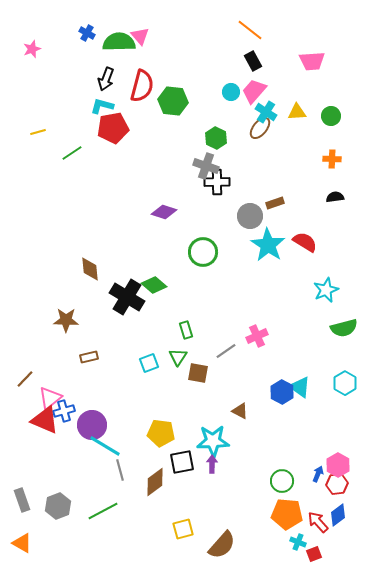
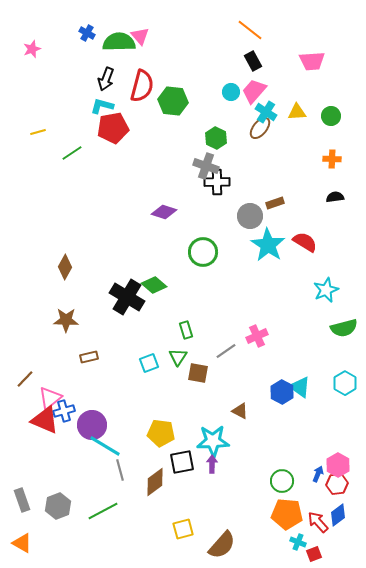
brown diamond at (90, 269): moved 25 px left, 2 px up; rotated 35 degrees clockwise
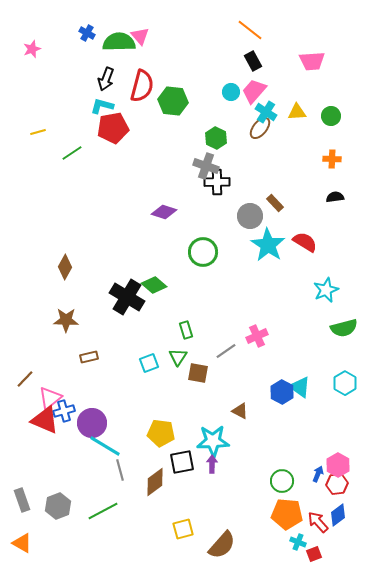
brown rectangle at (275, 203): rotated 66 degrees clockwise
purple circle at (92, 425): moved 2 px up
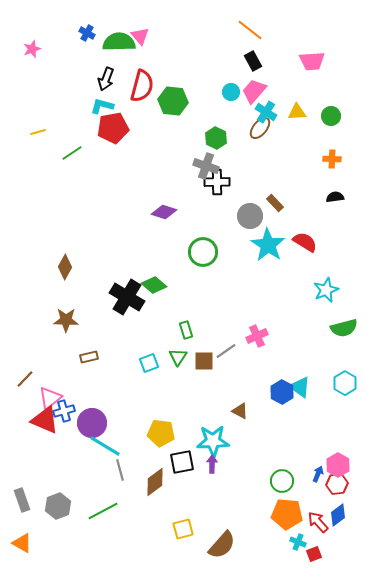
brown square at (198, 373): moved 6 px right, 12 px up; rotated 10 degrees counterclockwise
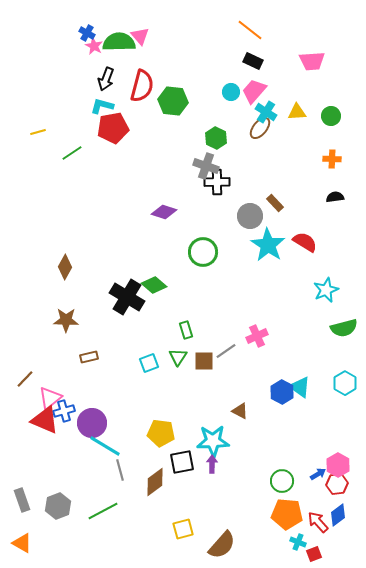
pink star at (32, 49): moved 62 px right, 3 px up; rotated 24 degrees counterclockwise
black rectangle at (253, 61): rotated 36 degrees counterclockwise
blue arrow at (318, 474): rotated 35 degrees clockwise
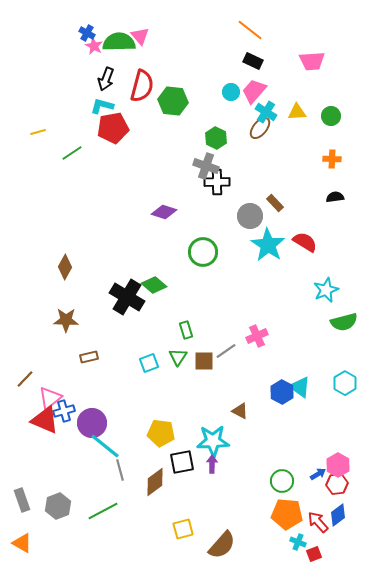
green semicircle at (344, 328): moved 6 px up
cyan line at (105, 446): rotated 8 degrees clockwise
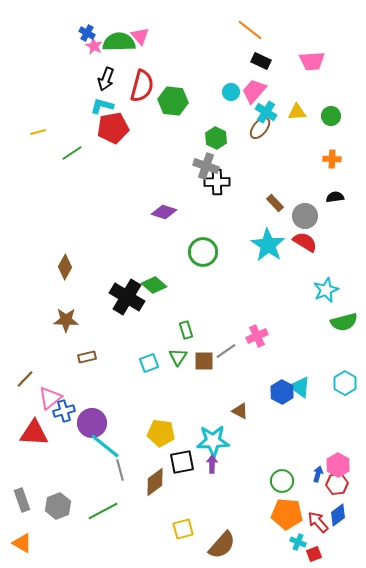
black rectangle at (253, 61): moved 8 px right
gray circle at (250, 216): moved 55 px right
brown rectangle at (89, 357): moved 2 px left
red triangle at (45, 420): moved 11 px left, 13 px down; rotated 20 degrees counterclockwise
blue arrow at (318, 474): rotated 42 degrees counterclockwise
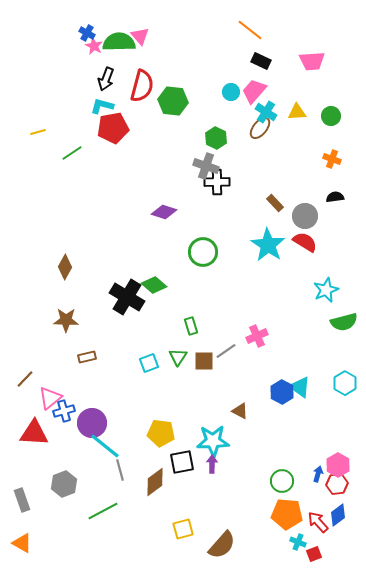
orange cross at (332, 159): rotated 18 degrees clockwise
green rectangle at (186, 330): moved 5 px right, 4 px up
gray hexagon at (58, 506): moved 6 px right, 22 px up
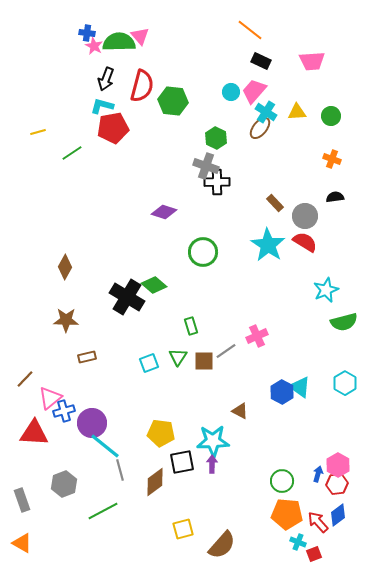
blue cross at (87, 33): rotated 21 degrees counterclockwise
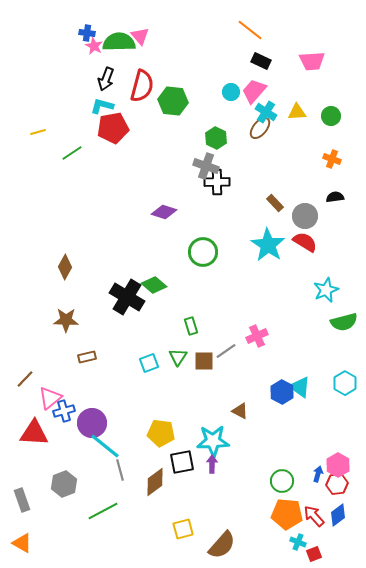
red arrow at (318, 522): moved 4 px left, 6 px up
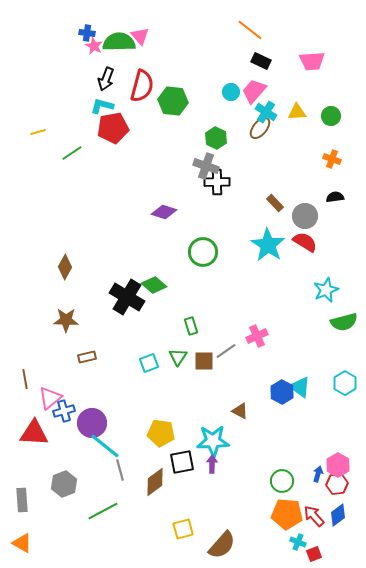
brown line at (25, 379): rotated 54 degrees counterclockwise
gray rectangle at (22, 500): rotated 15 degrees clockwise
